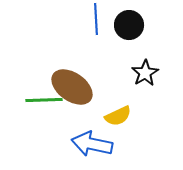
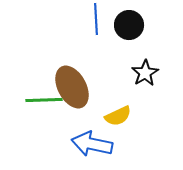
brown ellipse: rotated 27 degrees clockwise
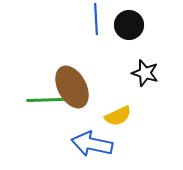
black star: rotated 24 degrees counterclockwise
green line: moved 1 px right
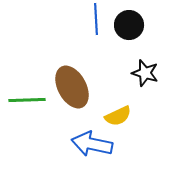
green line: moved 18 px left
